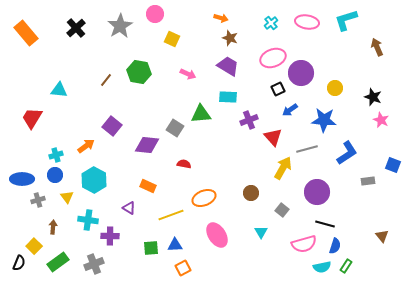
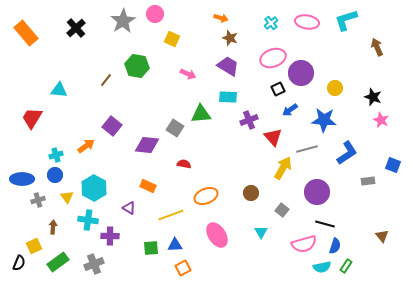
gray star at (120, 26): moved 3 px right, 5 px up
green hexagon at (139, 72): moved 2 px left, 6 px up
cyan hexagon at (94, 180): moved 8 px down
orange ellipse at (204, 198): moved 2 px right, 2 px up
yellow square at (34, 246): rotated 21 degrees clockwise
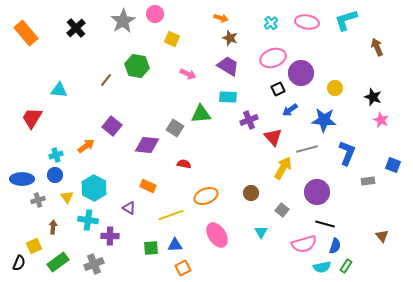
blue L-shape at (347, 153): rotated 35 degrees counterclockwise
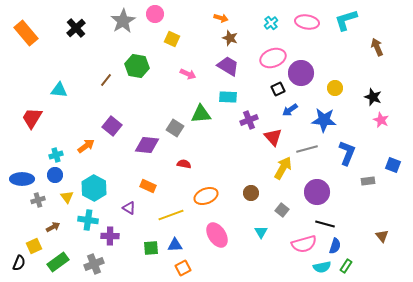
brown arrow at (53, 227): rotated 56 degrees clockwise
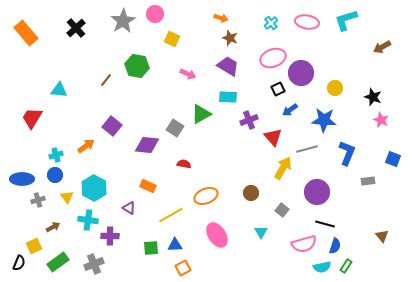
brown arrow at (377, 47): moved 5 px right; rotated 96 degrees counterclockwise
green triangle at (201, 114): rotated 25 degrees counterclockwise
blue square at (393, 165): moved 6 px up
yellow line at (171, 215): rotated 10 degrees counterclockwise
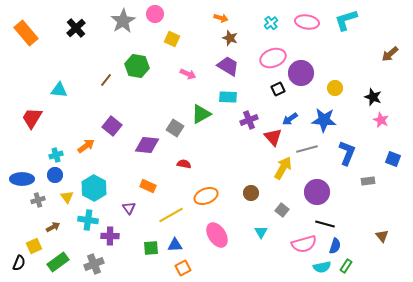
brown arrow at (382, 47): moved 8 px right, 7 px down; rotated 12 degrees counterclockwise
blue arrow at (290, 110): moved 9 px down
purple triangle at (129, 208): rotated 24 degrees clockwise
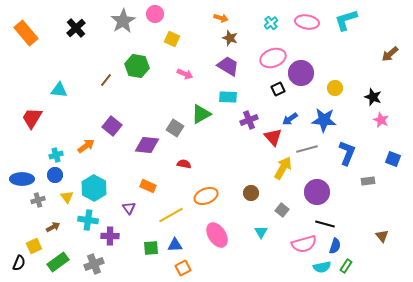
pink arrow at (188, 74): moved 3 px left
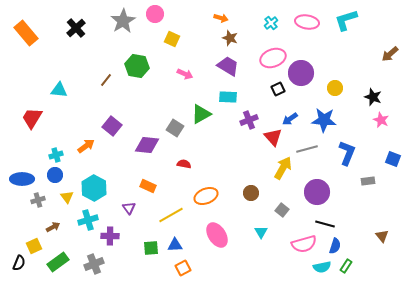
cyan cross at (88, 220): rotated 24 degrees counterclockwise
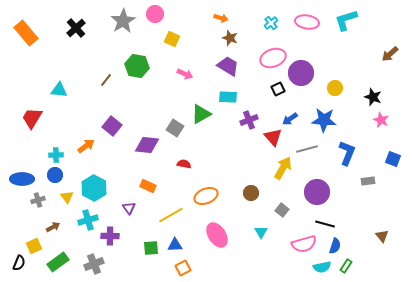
cyan cross at (56, 155): rotated 16 degrees clockwise
